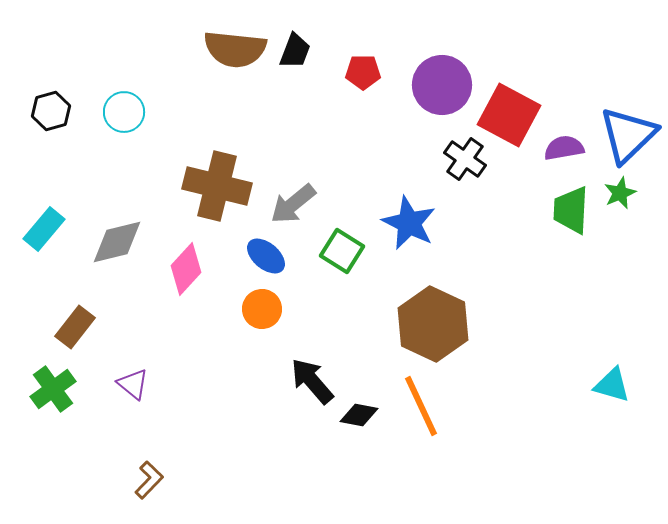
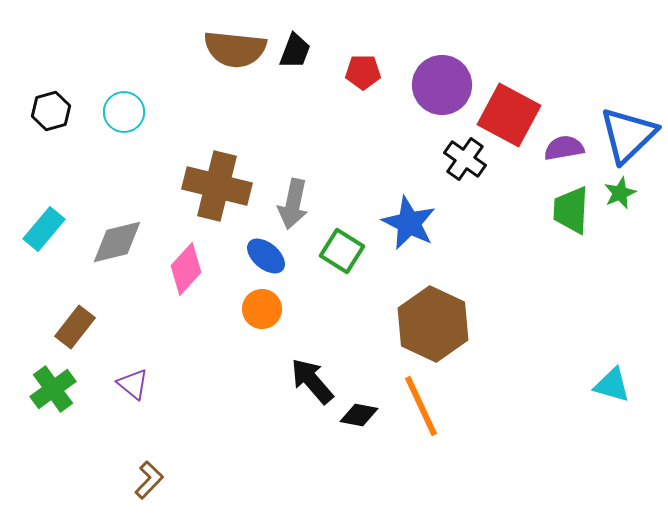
gray arrow: rotated 39 degrees counterclockwise
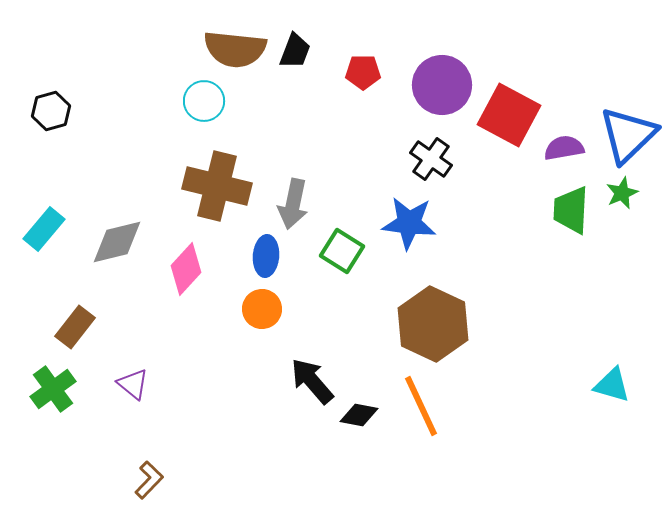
cyan circle: moved 80 px right, 11 px up
black cross: moved 34 px left
green star: moved 2 px right
blue star: rotated 20 degrees counterclockwise
blue ellipse: rotated 54 degrees clockwise
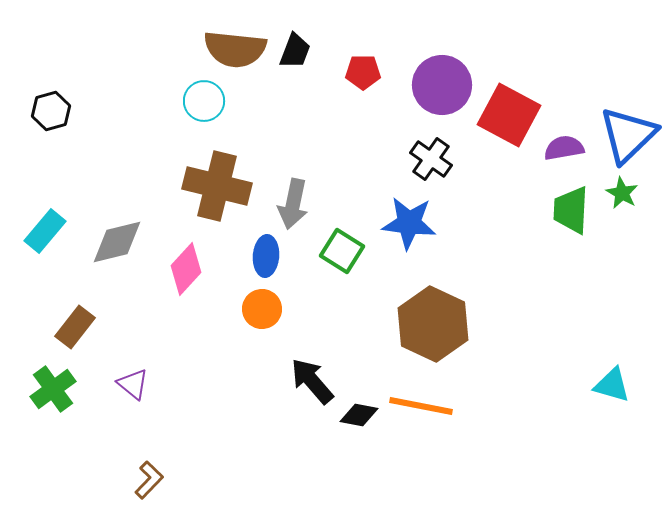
green star: rotated 20 degrees counterclockwise
cyan rectangle: moved 1 px right, 2 px down
orange line: rotated 54 degrees counterclockwise
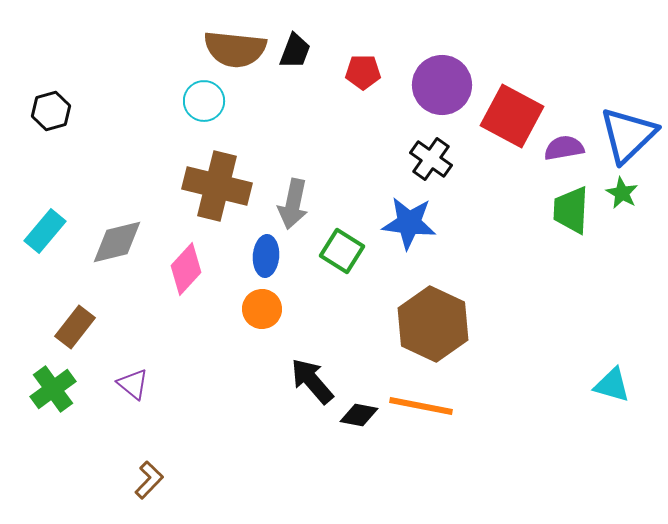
red square: moved 3 px right, 1 px down
